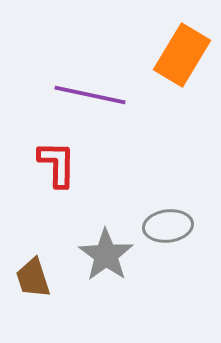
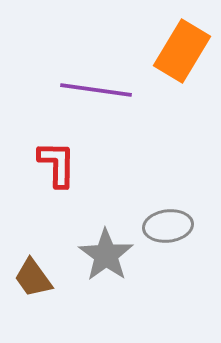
orange rectangle: moved 4 px up
purple line: moved 6 px right, 5 px up; rotated 4 degrees counterclockwise
brown trapezoid: rotated 18 degrees counterclockwise
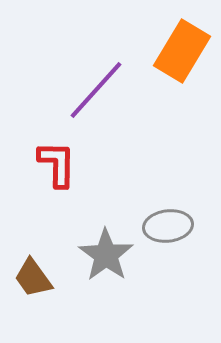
purple line: rotated 56 degrees counterclockwise
